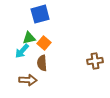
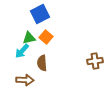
blue square: rotated 12 degrees counterclockwise
orange square: moved 2 px right, 6 px up
brown arrow: moved 3 px left
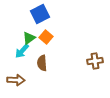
green triangle: rotated 24 degrees counterclockwise
brown arrow: moved 9 px left
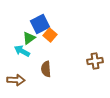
blue square: moved 10 px down
orange square: moved 4 px right, 2 px up
cyan arrow: rotated 77 degrees clockwise
brown semicircle: moved 4 px right, 6 px down
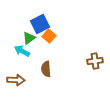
orange square: moved 1 px left, 1 px down
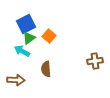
blue square: moved 14 px left
